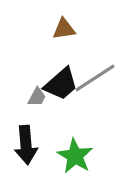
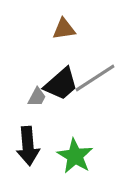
black arrow: moved 2 px right, 1 px down
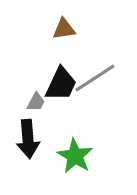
black trapezoid: rotated 24 degrees counterclockwise
gray trapezoid: moved 1 px left, 5 px down
black arrow: moved 7 px up
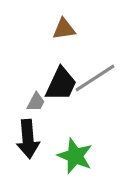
green star: rotated 9 degrees counterclockwise
